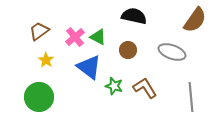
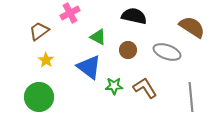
brown semicircle: moved 3 px left, 7 px down; rotated 92 degrees counterclockwise
pink cross: moved 5 px left, 24 px up; rotated 12 degrees clockwise
gray ellipse: moved 5 px left
green star: rotated 18 degrees counterclockwise
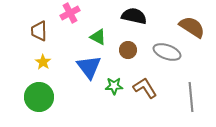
brown trapezoid: rotated 55 degrees counterclockwise
yellow star: moved 3 px left, 2 px down
blue triangle: rotated 16 degrees clockwise
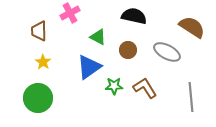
gray ellipse: rotated 8 degrees clockwise
blue triangle: rotated 32 degrees clockwise
green circle: moved 1 px left, 1 px down
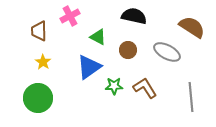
pink cross: moved 3 px down
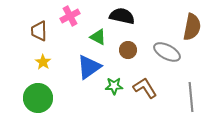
black semicircle: moved 12 px left
brown semicircle: rotated 68 degrees clockwise
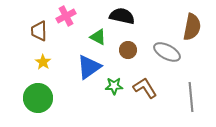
pink cross: moved 4 px left
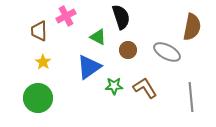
black semicircle: moved 1 px left, 1 px down; rotated 60 degrees clockwise
